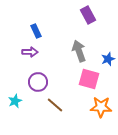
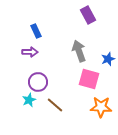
cyan star: moved 14 px right, 1 px up
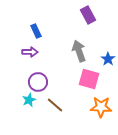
blue star: rotated 16 degrees counterclockwise
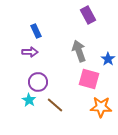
cyan star: rotated 16 degrees counterclockwise
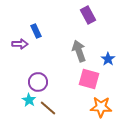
purple arrow: moved 10 px left, 8 px up
brown line: moved 7 px left, 3 px down
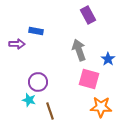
blue rectangle: rotated 56 degrees counterclockwise
purple arrow: moved 3 px left
gray arrow: moved 1 px up
cyan star: rotated 16 degrees counterclockwise
brown line: moved 2 px right, 3 px down; rotated 30 degrees clockwise
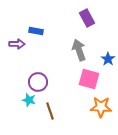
purple rectangle: moved 1 px left, 3 px down
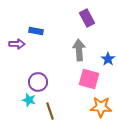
gray arrow: rotated 15 degrees clockwise
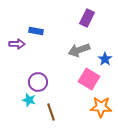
purple rectangle: rotated 54 degrees clockwise
gray arrow: rotated 105 degrees counterclockwise
blue star: moved 3 px left
pink square: rotated 15 degrees clockwise
brown line: moved 1 px right, 1 px down
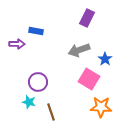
cyan star: moved 2 px down
